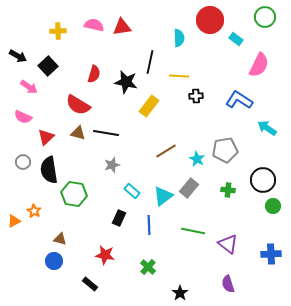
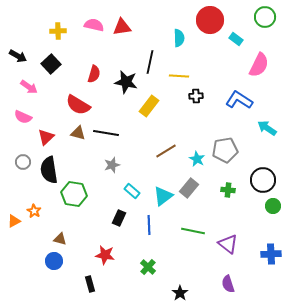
black square at (48, 66): moved 3 px right, 2 px up
black rectangle at (90, 284): rotated 35 degrees clockwise
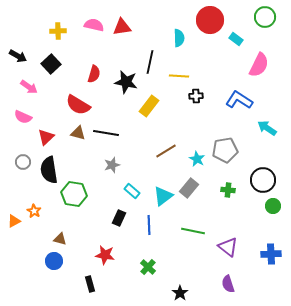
purple triangle at (228, 244): moved 3 px down
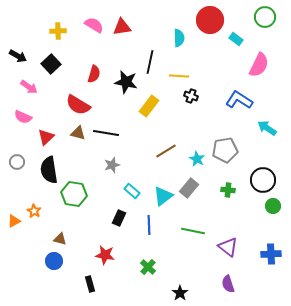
pink semicircle at (94, 25): rotated 18 degrees clockwise
black cross at (196, 96): moved 5 px left; rotated 24 degrees clockwise
gray circle at (23, 162): moved 6 px left
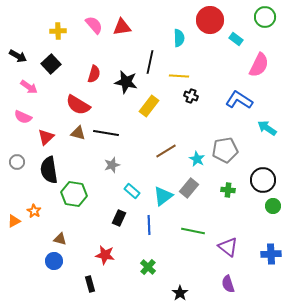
pink semicircle at (94, 25): rotated 18 degrees clockwise
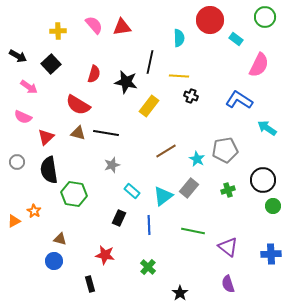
green cross at (228, 190): rotated 24 degrees counterclockwise
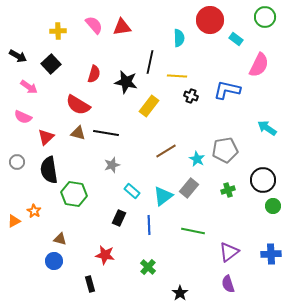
yellow line at (179, 76): moved 2 px left
blue L-shape at (239, 100): moved 12 px left, 10 px up; rotated 20 degrees counterclockwise
purple triangle at (228, 247): moved 1 px right, 5 px down; rotated 45 degrees clockwise
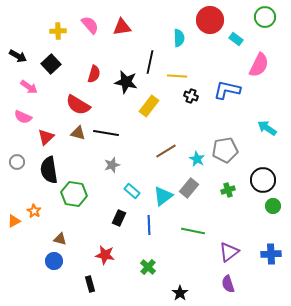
pink semicircle at (94, 25): moved 4 px left
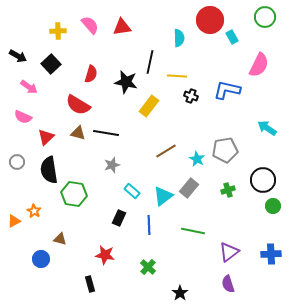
cyan rectangle at (236, 39): moved 4 px left, 2 px up; rotated 24 degrees clockwise
red semicircle at (94, 74): moved 3 px left
blue circle at (54, 261): moved 13 px left, 2 px up
